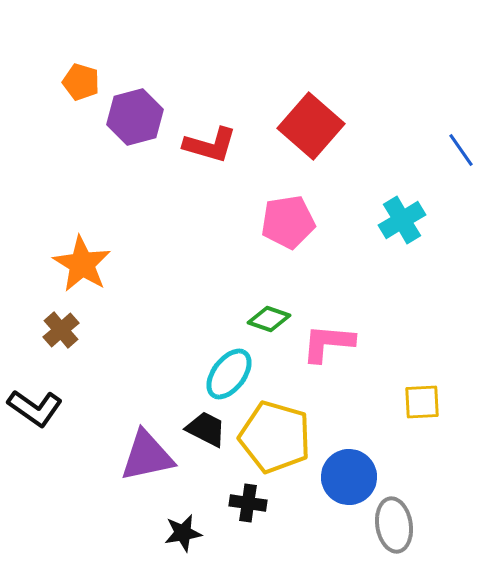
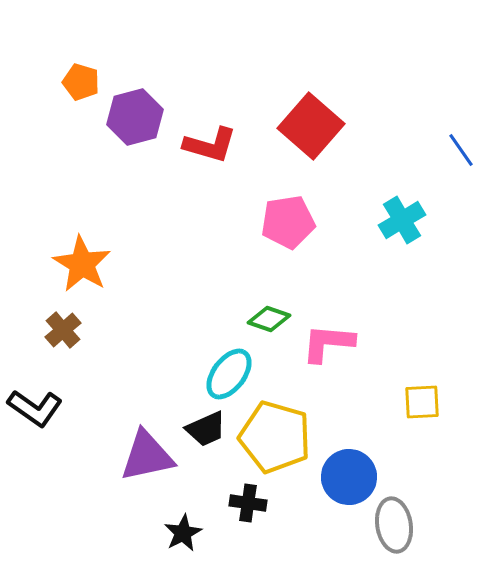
brown cross: moved 2 px right
black trapezoid: rotated 129 degrees clockwise
black star: rotated 18 degrees counterclockwise
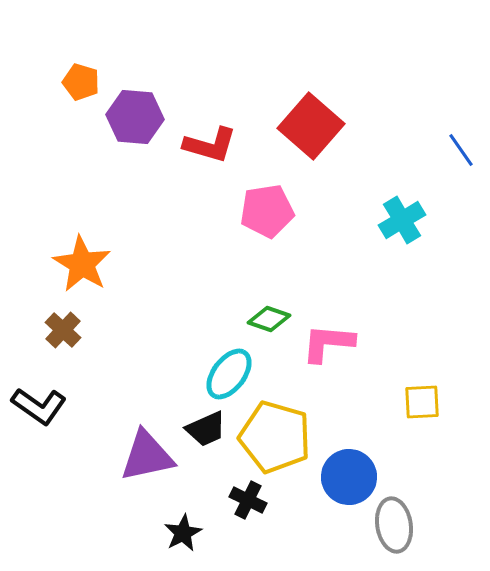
purple hexagon: rotated 20 degrees clockwise
pink pentagon: moved 21 px left, 11 px up
brown cross: rotated 6 degrees counterclockwise
black L-shape: moved 4 px right, 2 px up
black cross: moved 3 px up; rotated 18 degrees clockwise
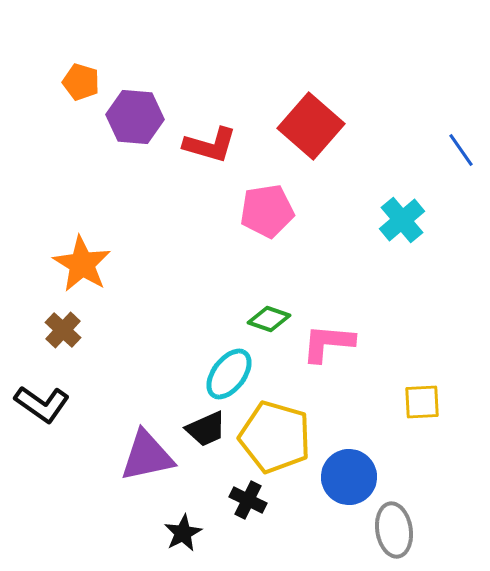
cyan cross: rotated 9 degrees counterclockwise
black L-shape: moved 3 px right, 2 px up
gray ellipse: moved 5 px down
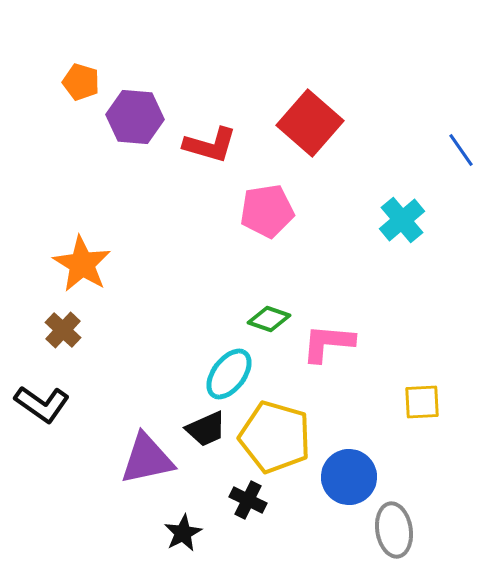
red square: moved 1 px left, 3 px up
purple triangle: moved 3 px down
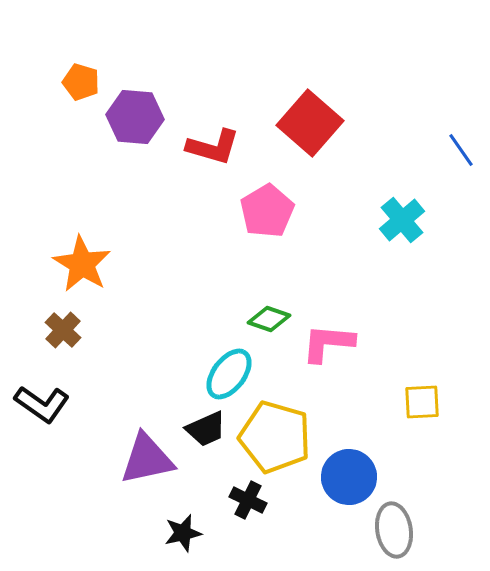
red L-shape: moved 3 px right, 2 px down
pink pentagon: rotated 22 degrees counterclockwise
black star: rotated 15 degrees clockwise
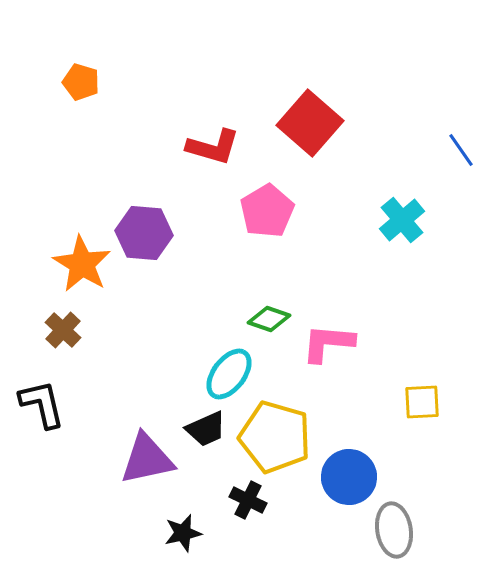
purple hexagon: moved 9 px right, 116 px down
black L-shape: rotated 138 degrees counterclockwise
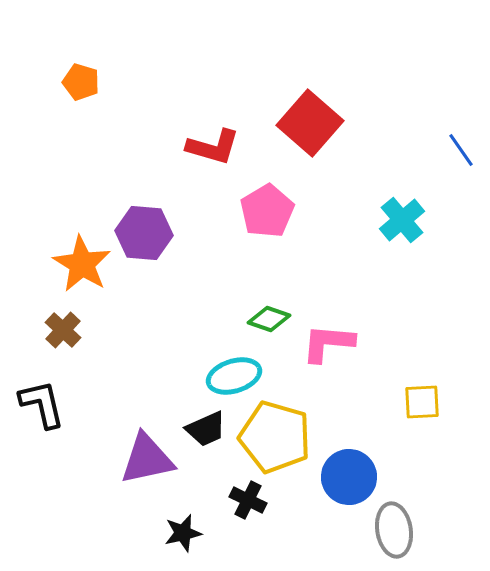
cyan ellipse: moved 5 px right, 2 px down; rotated 36 degrees clockwise
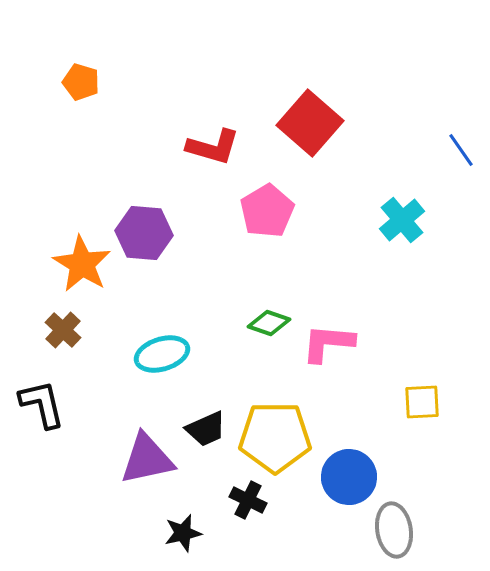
green diamond: moved 4 px down
cyan ellipse: moved 72 px left, 22 px up
yellow pentagon: rotated 16 degrees counterclockwise
